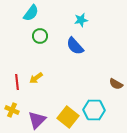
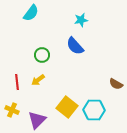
green circle: moved 2 px right, 19 px down
yellow arrow: moved 2 px right, 2 px down
yellow square: moved 1 px left, 10 px up
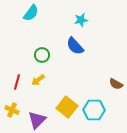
red line: rotated 21 degrees clockwise
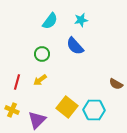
cyan semicircle: moved 19 px right, 8 px down
green circle: moved 1 px up
yellow arrow: moved 2 px right
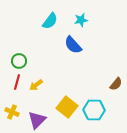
blue semicircle: moved 2 px left, 1 px up
green circle: moved 23 px left, 7 px down
yellow arrow: moved 4 px left, 5 px down
brown semicircle: rotated 80 degrees counterclockwise
yellow cross: moved 2 px down
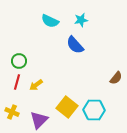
cyan semicircle: rotated 78 degrees clockwise
blue semicircle: moved 2 px right
brown semicircle: moved 6 px up
purple triangle: moved 2 px right
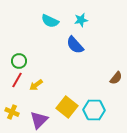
red line: moved 2 px up; rotated 14 degrees clockwise
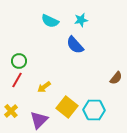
yellow arrow: moved 8 px right, 2 px down
yellow cross: moved 1 px left, 1 px up; rotated 24 degrees clockwise
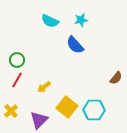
green circle: moved 2 px left, 1 px up
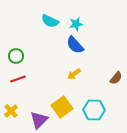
cyan star: moved 5 px left, 4 px down
green circle: moved 1 px left, 4 px up
red line: moved 1 px right, 1 px up; rotated 42 degrees clockwise
yellow arrow: moved 30 px right, 13 px up
yellow square: moved 5 px left; rotated 15 degrees clockwise
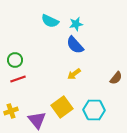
green circle: moved 1 px left, 4 px down
yellow cross: rotated 24 degrees clockwise
purple triangle: moved 2 px left; rotated 24 degrees counterclockwise
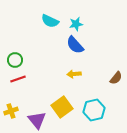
yellow arrow: rotated 32 degrees clockwise
cyan hexagon: rotated 15 degrees counterclockwise
